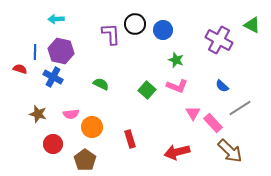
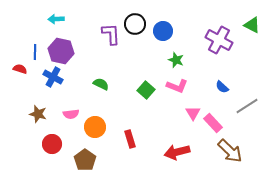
blue circle: moved 1 px down
blue semicircle: moved 1 px down
green square: moved 1 px left
gray line: moved 7 px right, 2 px up
orange circle: moved 3 px right
red circle: moved 1 px left
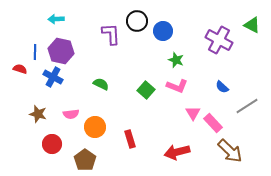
black circle: moved 2 px right, 3 px up
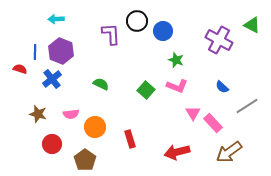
purple hexagon: rotated 10 degrees clockwise
blue cross: moved 1 px left, 2 px down; rotated 24 degrees clockwise
brown arrow: moved 1 px left, 1 px down; rotated 100 degrees clockwise
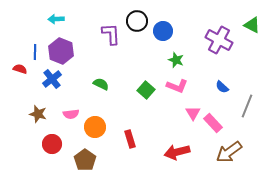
gray line: rotated 35 degrees counterclockwise
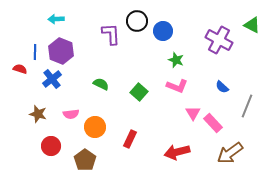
green square: moved 7 px left, 2 px down
red rectangle: rotated 42 degrees clockwise
red circle: moved 1 px left, 2 px down
brown arrow: moved 1 px right, 1 px down
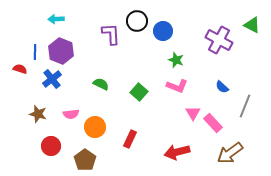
gray line: moved 2 px left
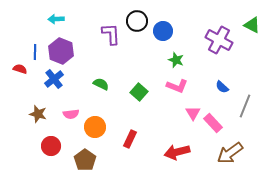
blue cross: moved 2 px right
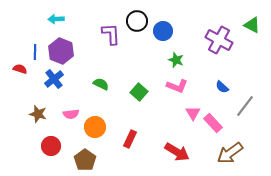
gray line: rotated 15 degrees clockwise
red arrow: rotated 135 degrees counterclockwise
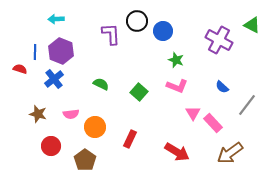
gray line: moved 2 px right, 1 px up
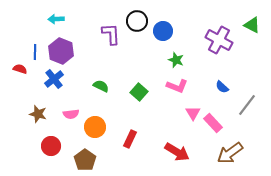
green semicircle: moved 2 px down
